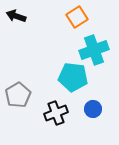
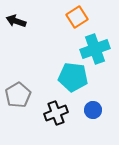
black arrow: moved 5 px down
cyan cross: moved 1 px right, 1 px up
blue circle: moved 1 px down
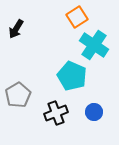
black arrow: moved 8 px down; rotated 78 degrees counterclockwise
cyan cross: moved 1 px left, 4 px up; rotated 36 degrees counterclockwise
cyan pentagon: moved 1 px left, 1 px up; rotated 16 degrees clockwise
blue circle: moved 1 px right, 2 px down
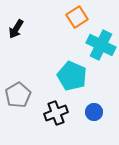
cyan cross: moved 7 px right; rotated 8 degrees counterclockwise
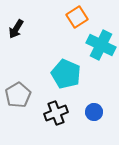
cyan pentagon: moved 6 px left, 2 px up
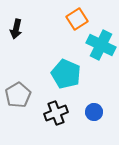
orange square: moved 2 px down
black arrow: rotated 18 degrees counterclockwise
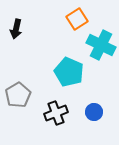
cyan pentagon: moved 3 px right, 2 px up
